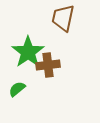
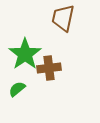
green star: moved 3 px left, 2 px down
brown cross: moved 1 px right, 3 px down
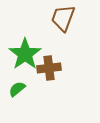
brown trapezoid: rotated 8 degrees clockwise
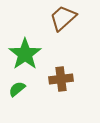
brown trapezoid: rotated 28 degrees clockwise
brown cross: moved 12 px right, 11 px down
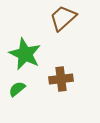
green star: rotated 12 degrees counterclockwise
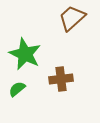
brown trapezoid: moved 9 px right
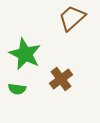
brown cross: rotated 30 degrees counterclockwise
green semicircle: rotated 132 degrees counterclockwise
